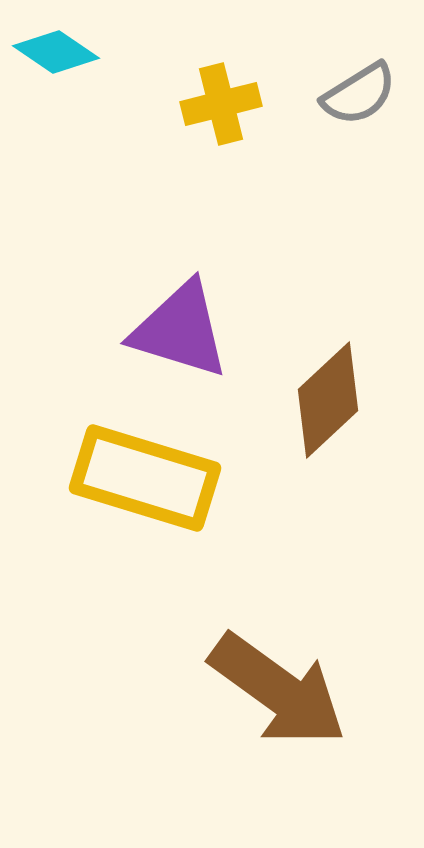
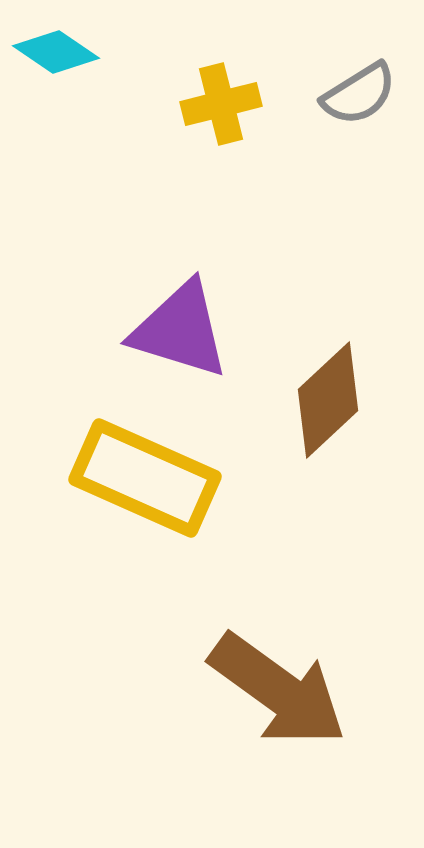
yellow rectangle: rotated 7 degrees clockwise
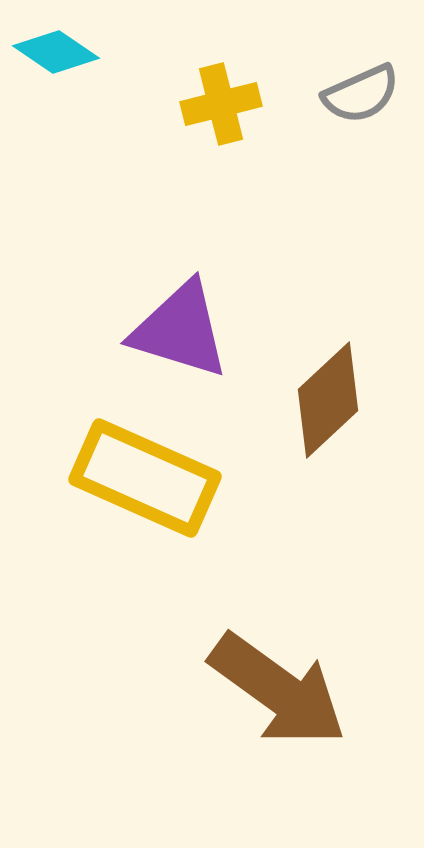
gray semicircle: moved 2 px right; rotated 8 degrees clockwise
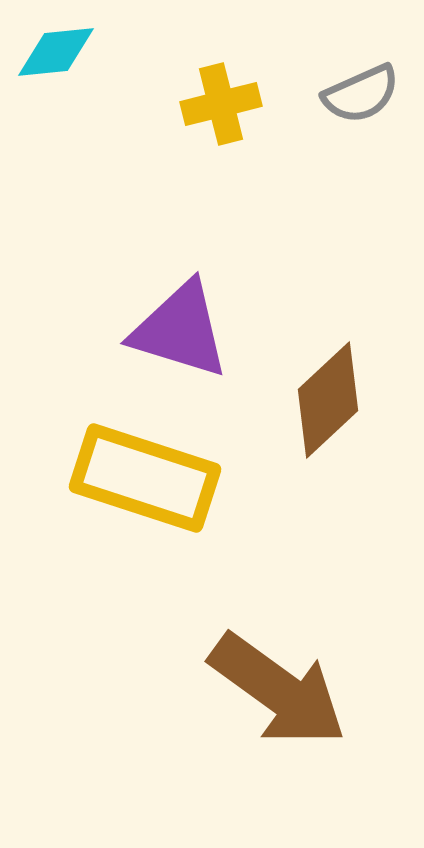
cyan diamond: rotated 40 degrees counterclockwise
yellow rectangle: rotated 6 degrees counterclockwise
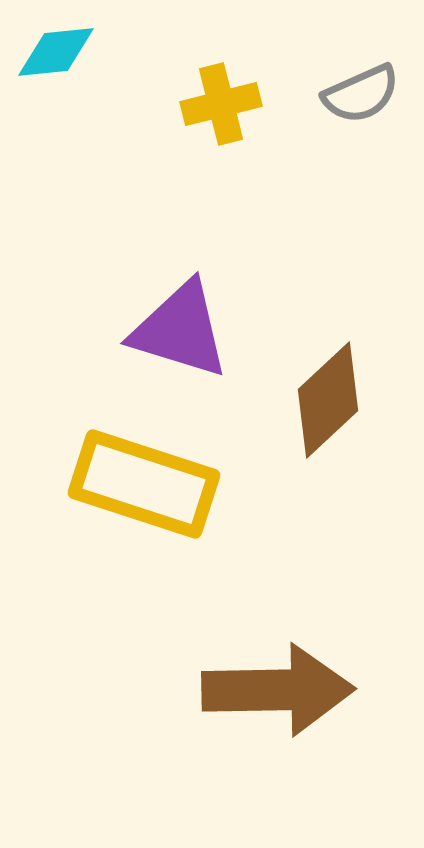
yellow rectangle: moved 1 px left, 6 px down
brown arrow: rotated 37 degrees counterclockwise
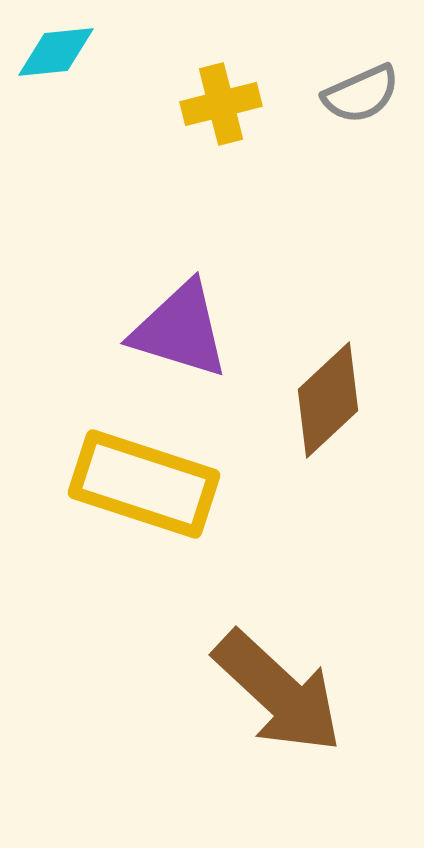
brown arrow: moved 2 px down; rotated 44 degrees clockwise
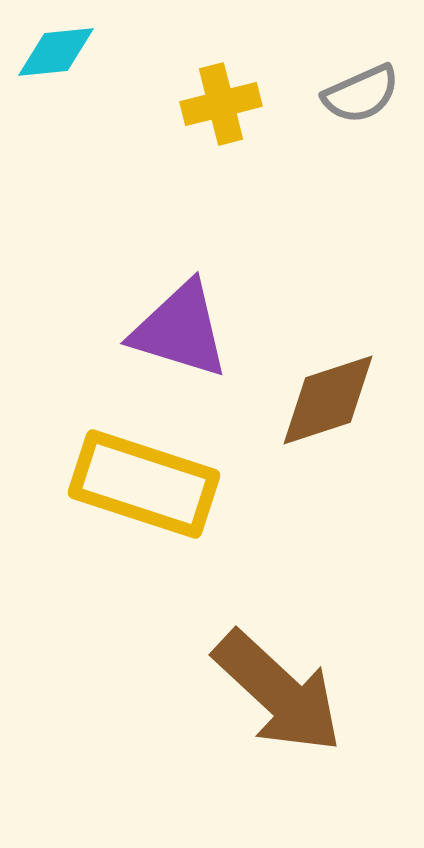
brown diamond: rotated 25 degrees clockwise
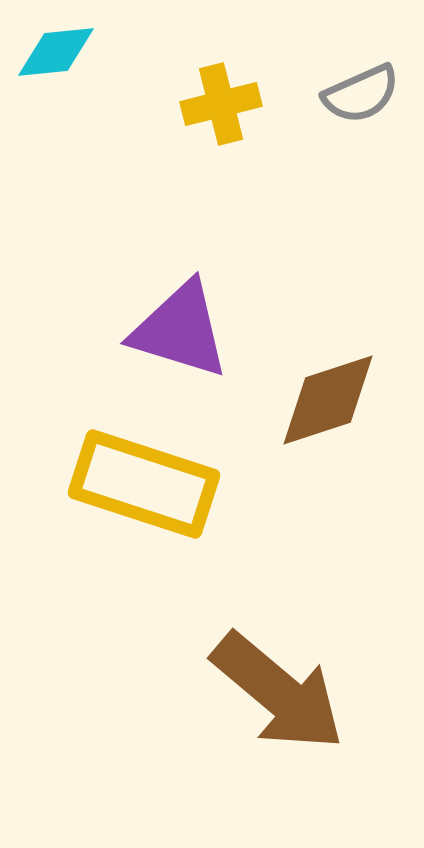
brown arrow: rotated 3 degrees counterclockwise
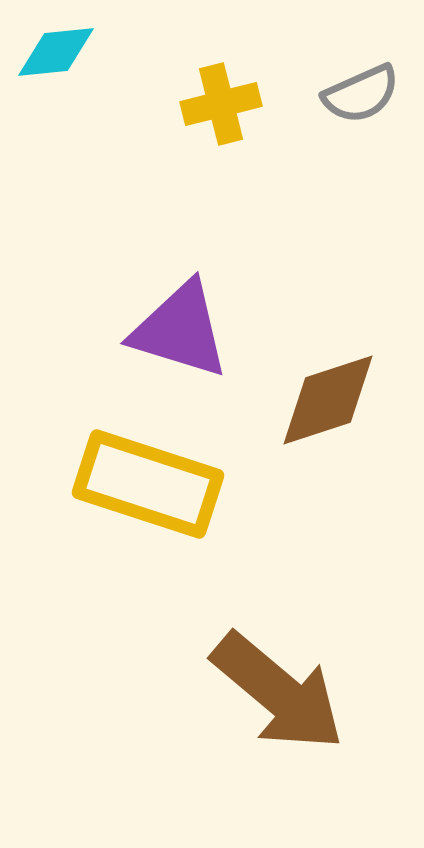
yellow rectangle: moved 4 px right
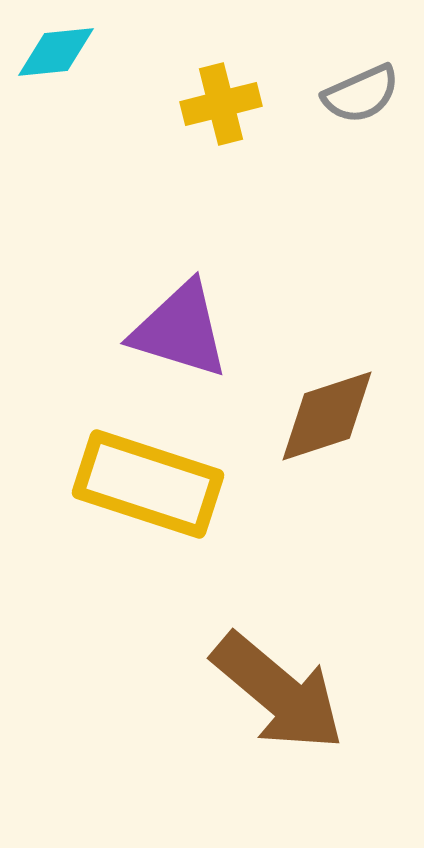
brown diamond: moved 1 px left, 16 px down
